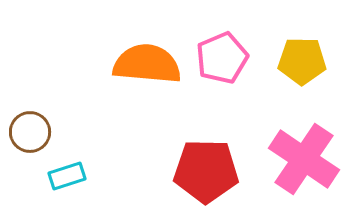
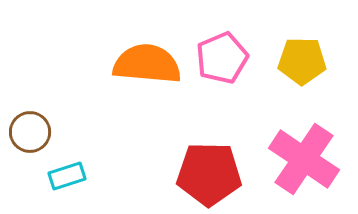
red pentagon: moved 3 px right, 3 px down
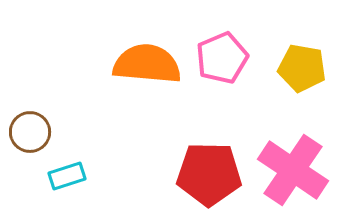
yellow pentagon: moved 7 px down; rotated 9 degrees clockwise
pink cross: moved 11 px left, 11 px down
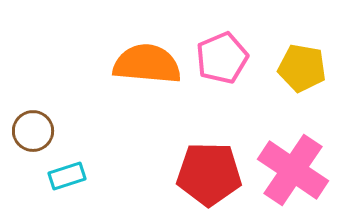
brown circle: moved 3 px right, 1 px up
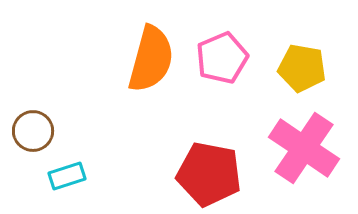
orange semicircle: moved 4 px right, 5 px up; rotated 100 degrees clockwise
pink cross: moved 11 px right, 22 px up
red pentagon: rotated 10 degrees clockwise
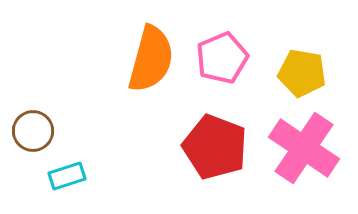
yellow pentagon: moved 5 px down
red pentagon: moved 6 px right, 27 px up; rotated 10 degrees clockwise
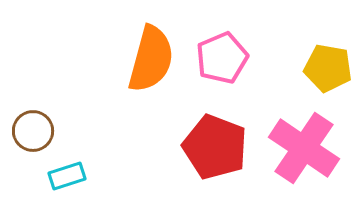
yellow pentagon: moved 26 px right, 5 px up
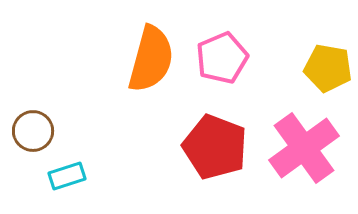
pink cross: rotated 20 degrees clockwise
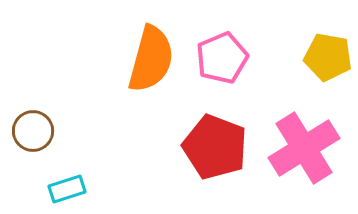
yellow pentagon: moved 11 px up
pink cross: rotated 4 degrees clockwise
cyan rectangle: moved 13 px down
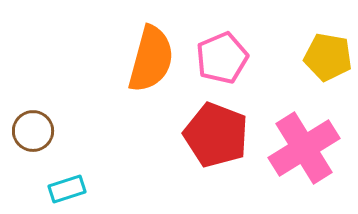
red pentagon: moved 1 px right, 12 px up
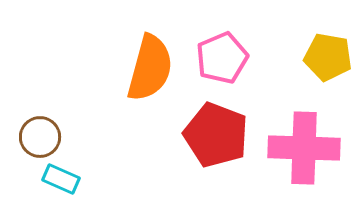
orange semicircle: moved 1 px left, 9 px down
brown circle: moved 7 px right, 6 px down
pink cross: rotated 34 degrees clockwise
cyan rectangle: moved 6 px left, 10 px up; rotated 42 degrees clockwise
